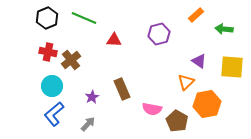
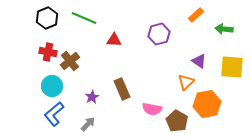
brown cross: moved 1 px left, 1 px down
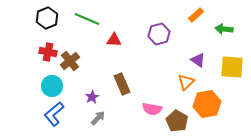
green line: moved 3 px right, 1 px down
purple triangle: moved 1 px left, 1 px up
brown rectangle: moved 5 px up
gray arrow: moved 10 px right, 6 px up
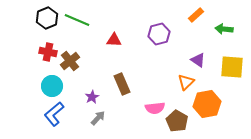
green line: moved 10 px left, 1 px down
pink semicircle: moved 3 px right, 1 px up; rotated 18 degrees counterclockwise
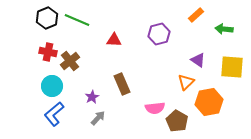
orange hexagon: moved 2 px right, 2 px up
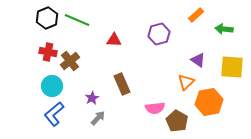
purple star: moved 1 px down
